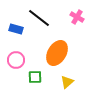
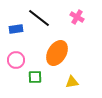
blue rectangle: rotated 24 degrees counterclockwise
yellow triangle: moved 5 px right; rotated 32 degrees clockwise
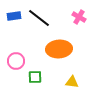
pink cross: moved 2 px right
blue rectangle: moved 2 px left, 13 px up
orange ellipse: moved 2 px right, 4 px up; rotated 55 degrees clockwise
pink circle: moved 1 px down
yellow triangle: rotated 16 degrees clockwise
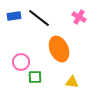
orange ellipse: rotated 70 degrees clockwise
pink circle: moved 5 px right, 1 px down
